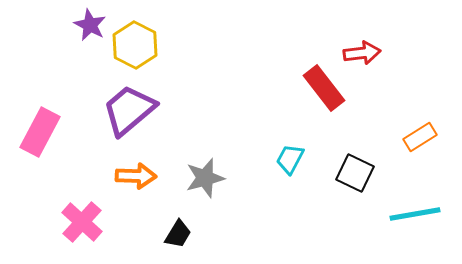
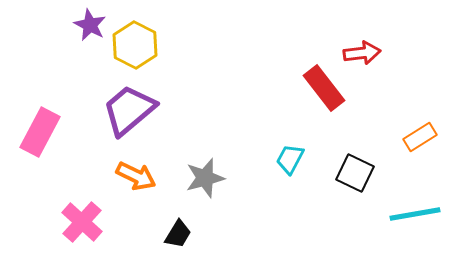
orange arrow: rotated 24 degrees clockwise
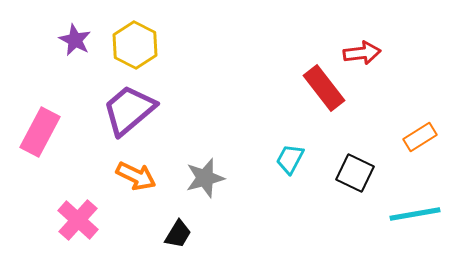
purple star: moved 15 px left, 15 px down
pink cross: moved 4 px left, 2 px up
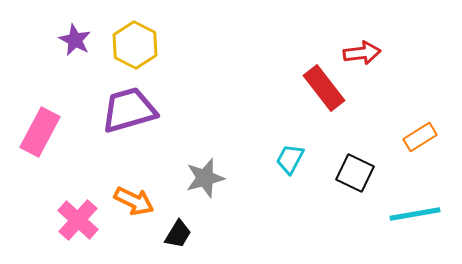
purple trapezoid: rotated 24 degrees clockwise
orange arrow: moved 2 px left, 25 px down
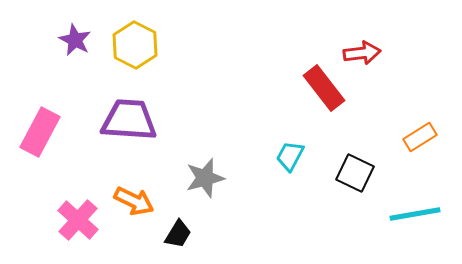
purple trapezoid: moved 10 px down; rotated 20 degrees clockwise
cyan trapezoid: moved 3 px up
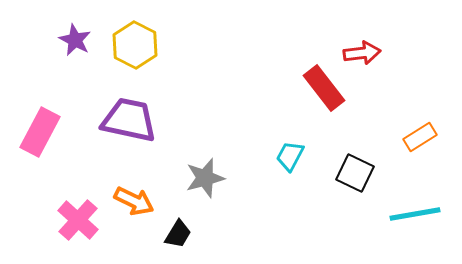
purple trapezoid: rotated 8 degrees clockwise
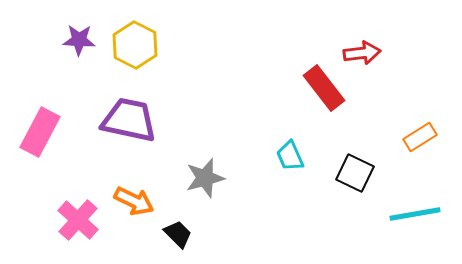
purple star: moved 4 px right; rotated 24 degrees counterclockwise
cyan trapezoid: rotated 52 degrees counterclockwise
black trapezoid: rotated 76 degrees counterclockwise
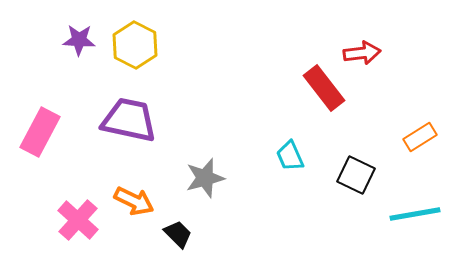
black square: moved 1 px right, 2 px down
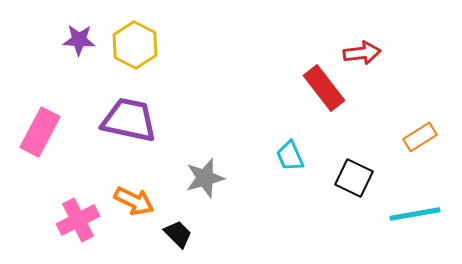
black square: moved 2 px left, 3 px down
pink cross: rotated 21 degrees clockwise
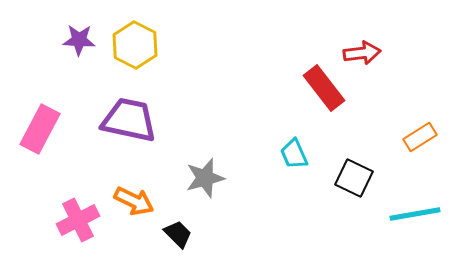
pink rectangle: moved 3 px up
cyan trapezoid: moved 4 px right, 2 px up
